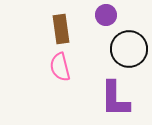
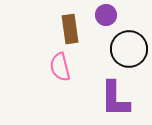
brown rectangle: moved 9 px right
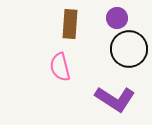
purple circle: moved 11 px right, 3 px down
brown rectangle: moved 5 px up; rotated 12 degrees clockwise
purple L-shape: rotated 57 degrees counterclockwise
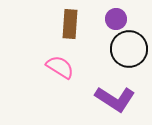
purple circle: moved 1 px left, 1 px down
pink semicircle: rotated 136 degrees clockwise
